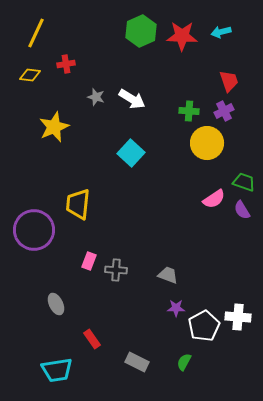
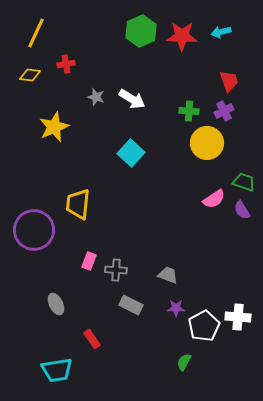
gray rectangle: moved 6 px left, 57 px up
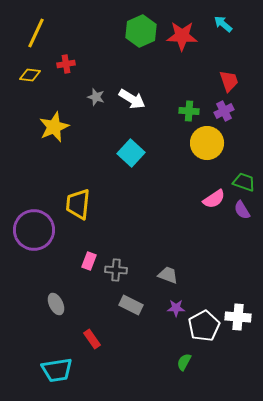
cyan arrow: moved 2 px right, 8 px up; rotated 54 degrees clockwise
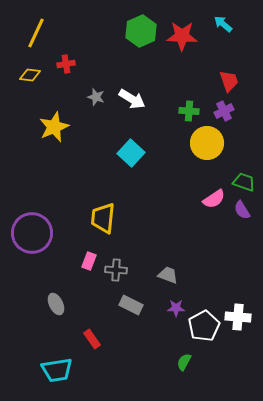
yellow trapezoid: moved 25 px right, 14 px down
purple circle: moved 2 px left, 3 px down
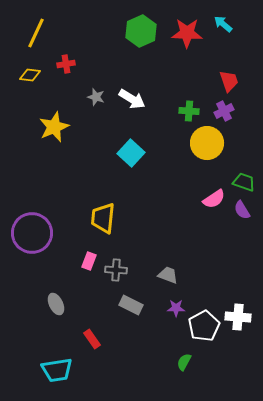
red star: moved 5 px right, 3 px up
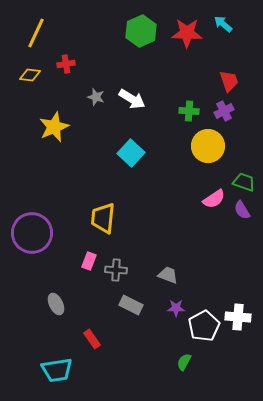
yellow circle: moved 1 px right, 3 px down
